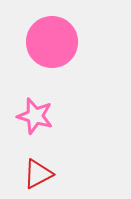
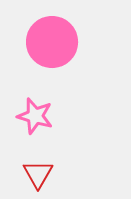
red triangle: rotated 32 degrees counterclockwise
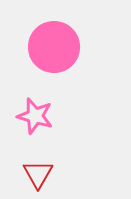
pink circle: moved 2 px right, 5 px down
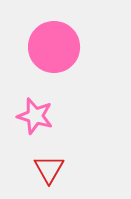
red triangle: moved 11 px right, 5 px up
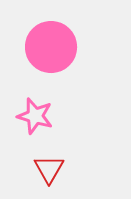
pink circle: moved 3 px left
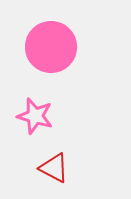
red triangle: moved 5 px right, 1 px up; rotated 32 degrees counterclockwise
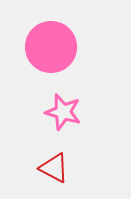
pink star: moved 28 px right, 4 px up
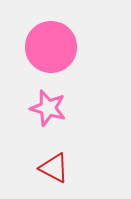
pink star: moved 15 px left, 4 px up
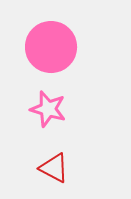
pink star: moved 1 px down
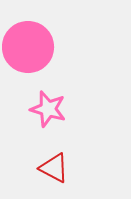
pink circle: moved 23 px left
